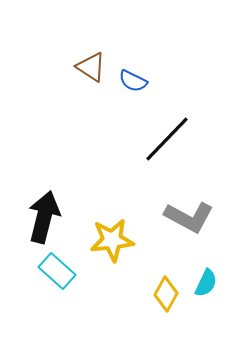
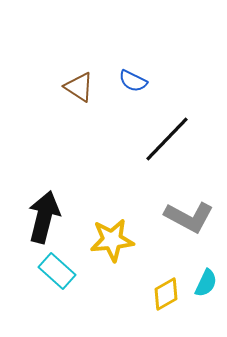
brown triangle: moved 12 px left, 20 px down
yellow diamond: rotated 32 degrees clockwise
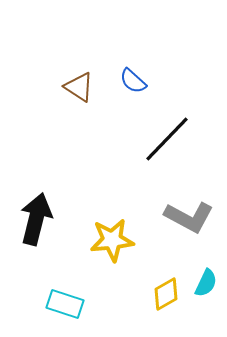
blue semicircle: rotated 16 degrees clockwise
black arrow: moved 8 px left, 2 px down
cyan rectangle: moved 8 px right, 33 px down; rotated 24 degrees counterclockwise
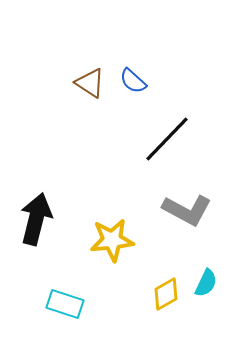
brown triangle: moved 11 px right, 4 px up
gray L-shape: moved 2 px left, 7 px up
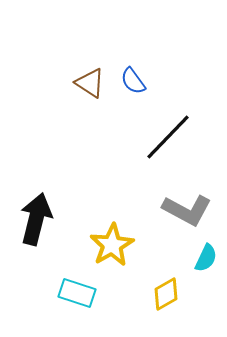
blue semicircle: rotated 12 degrees clockwise
black line: moved 1 px right, 2 px up
yellow star: moved 5 px down; rotated 24 degrees counterclockwise
cyan semicircle: moved 25 px up
cyan rectangle: moved 12 px right, 11 px up
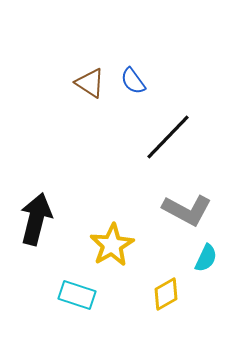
cyan rectangle: moved 2 px down
